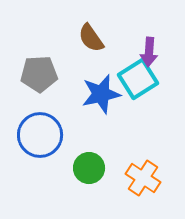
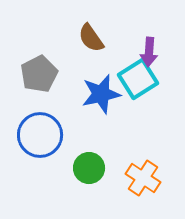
gray pentagon: rotated 24 degrees counterclockwise
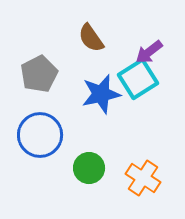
purple arrow: rotated 48 degrees clockwise
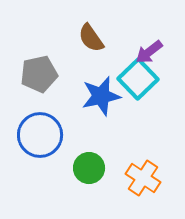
gray pentagon: rotated 15 degrees clockwise
cyan square: rotated 12 degrees counterclockwise
blue star: moved 2 px down
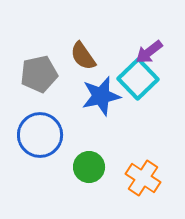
brown semicircle: moved 8 px left, 18 px down
green circle: moved 1 px up
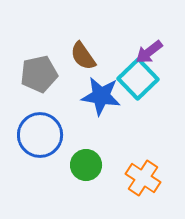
blue star: rotated 21 degrees clockwise
green circle: moved 3 px left, 2 px up
